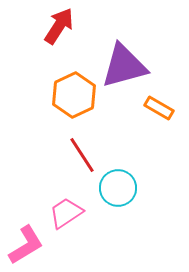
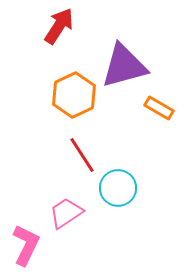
pink L-shape: rotated 33 degrees counterclockwise
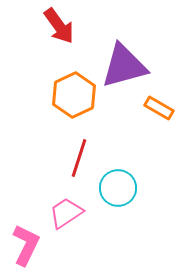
red arrow: rotated 111 degrees clockwise
red line: moved 3 px left, 3 px down; rotated 51 degrees clockwise
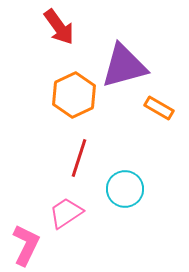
red arrow: moved 1 px down
cyan circle: moved 7 px right, 1 px down
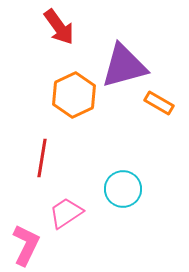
orange rectangle: moved 5 px up
red line: moved 37 px left; rotated 9 degrees counterclockwise
cyan circle: moved 2 px left
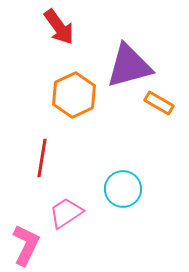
purple triangle: moved 5 px right
